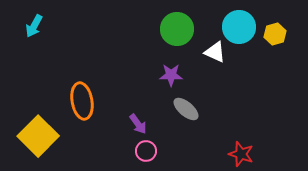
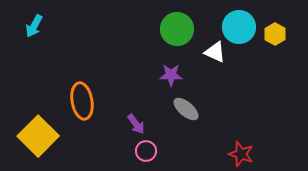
yellow hexagon: rotated 15 degrees counterclockwise
purple arrow: moved 2 px left
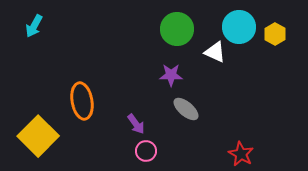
red star: rotated 10 degrees clockwise
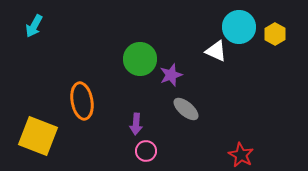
green circle: moved 37 px left, 30 px down
white triangle: moved 1 px right, 1 px up
purple star: rotated 20 degrees counterclockwise
purple arrow: rotated 40 degrees clockwise
yellow square: rotated 24 degrees counterclockwise
red star: moved 1 px down
